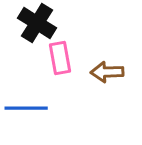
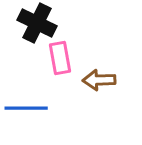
black cross: rotated 6 degrees counterclockwise
brown arrow: moved 8 px left, 8 px down
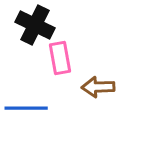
black cross: moved 2 px left, 2 px down
brown arrow: moved 1 px left, 7 px down
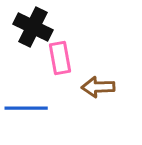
black cross: moved 2 px left, 2 px down
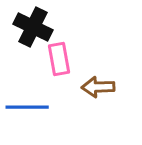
pink rectangle: moved 1 px left, 1 px down
blue line: moved 1 px right, 1 px up
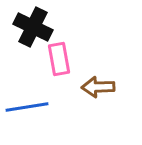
blue line: rotated 9 degrees counterclockwise
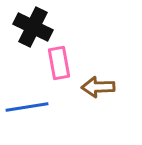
pink rectangle: moved 4 px down
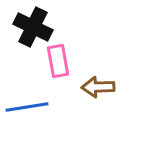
pink rectangle: moved 1 px left, 2 px up
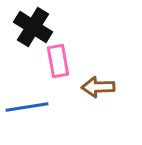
black cross: rotated 6 degrees clockwise
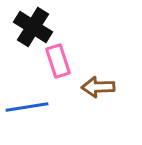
pink rectangle: rotated 8 degrees counterclockwise
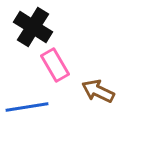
pink rectangle: moved 3 px left, 4 px down; rotated 12 degrees counterclockwise
brown arrow: moved 4 px down; rotated 28 degrees clockwise
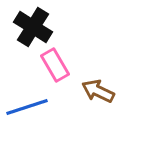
blue line: rotated 9 degrees counterclockwise
